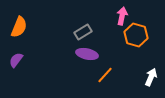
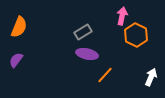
orange hexagon: rotated 10 degrees clockwise
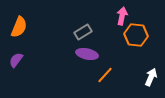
orange hexagon: rotated 20 degrees counterclockwise
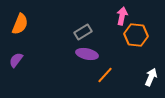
orange semicircle: moved 1 px right, 3 px up
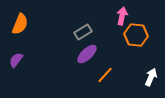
purple ellipse: rotated 55 degrees counterclockwise
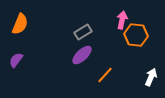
pink arrow: moved 4 px down
purple ellipse: moved 5 px left, 1 px down
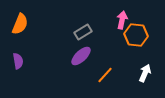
purple ellipse: moved 1 px left, 1 px down
purple semicircle: moved 2 px right, 1 px down; rotated 133 degrees clockwise
white arrow: moved 6 px left, 4 px up
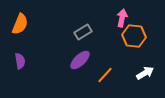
pink arrow: moved 2 px up
orange hexagon: moved 2 px left, 1 px down
purple ellipse: moved 1 px left, 4 px down
purple semicircle: moved 2 px right
white arrow: rotated 36 degrees clockwise
